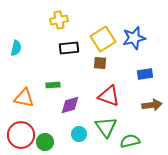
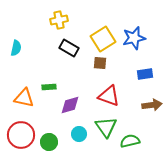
black rectangle: rotated 36 degrees clockwise
green rectangle: moved 4 px left, 2 px down
green circle: moved 4 px right
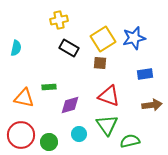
green triangle: moved 1 px right, 2 px up
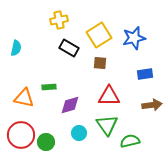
yellow square: moved 4 px left, 4 px up
red triangle: rotated 20 degrees counterclockwise
cyan circle: moved 1 px up
green circle: moved 3 px left
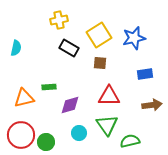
orange triangle: rotated 25 degrees counterclockwise
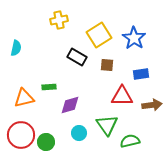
blue star: rotated 25 degrees counterclockwise
black rectangle: moved 8 px right, 9 px down
brown square: moved 7 px right, 2 px down
blue rectangle: moved 4 px left
red triangle: moved 13 px right
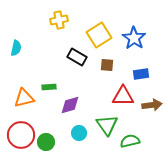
red triangle: moved 1 px right
